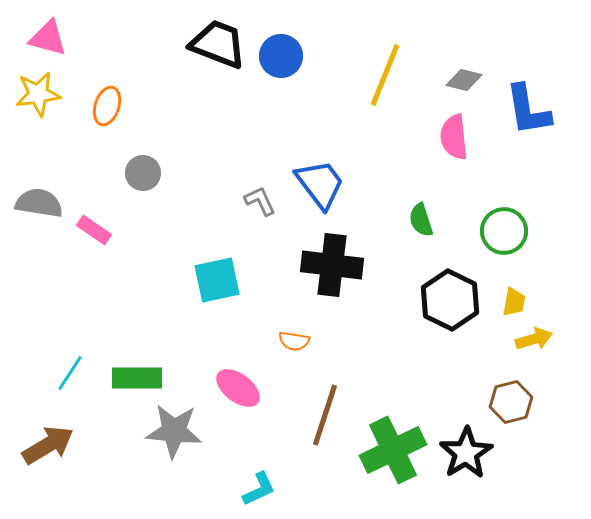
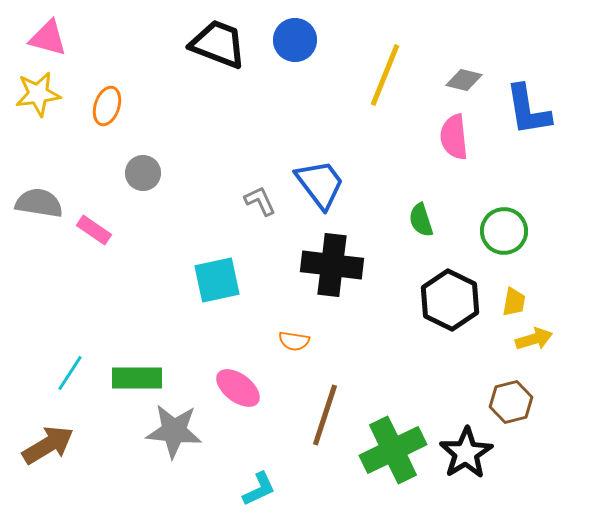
blue circle: moved 14 px right, 16 px up
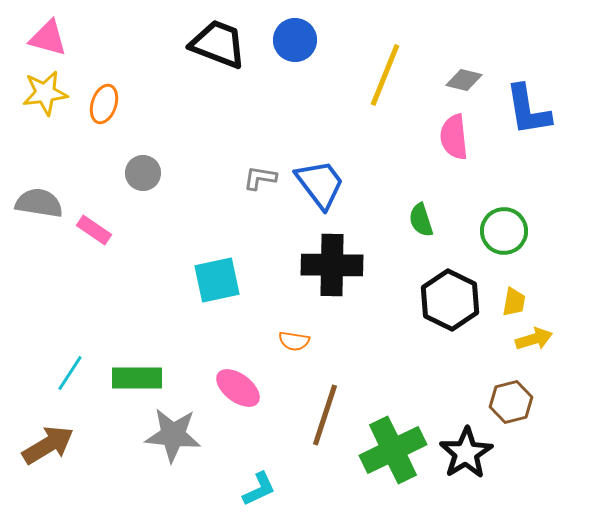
yellow star: moved 7 px right, 1 px up
orange ellipse: moved 3 px left, 2 px up
gray L-shape: moved 23 px up; rotated 56 degrees counterclockwise
black cross: rotated 6 degrees counterclockwise
gray star: moved 1 px left, 4 px down
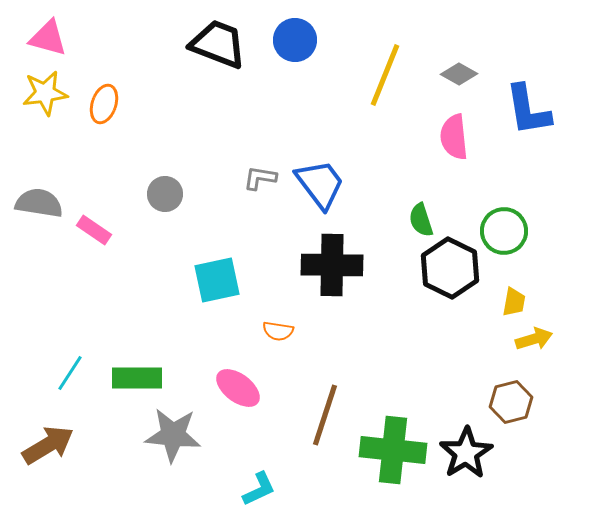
gray diamond: moved 5 px left, 6 px up; rotated 15 degrees clockwise
gray circle: moved 22 px right, 21 px down
black hexagon: moved 32 px up
orange semicircle: moved 16 px left, 10 px up
green cross: rotated 32 degrees clockwise
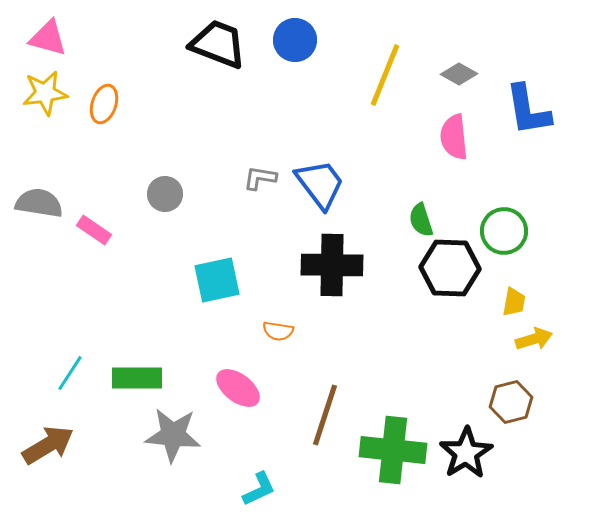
black hexagon: rotated 24 degrees counterclockwise
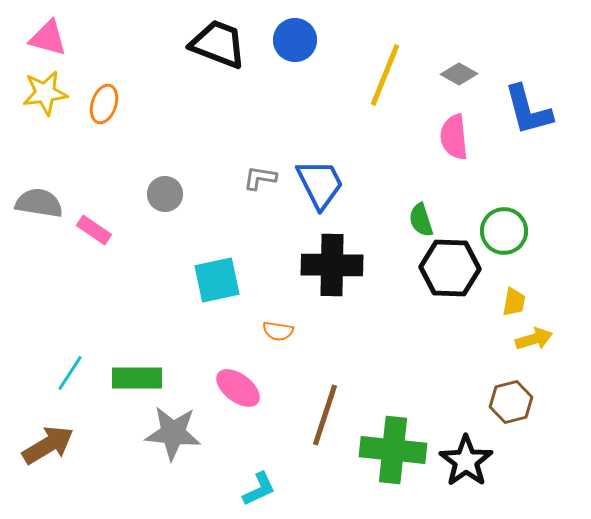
blue L-shape: rotated 6 degrees counterclockwise
blue trapezoid: rotated 10 degrees clockwise
gray star: moved 2 px up
black star: moved 8 px down; rotated 4 degrees counterclockwise
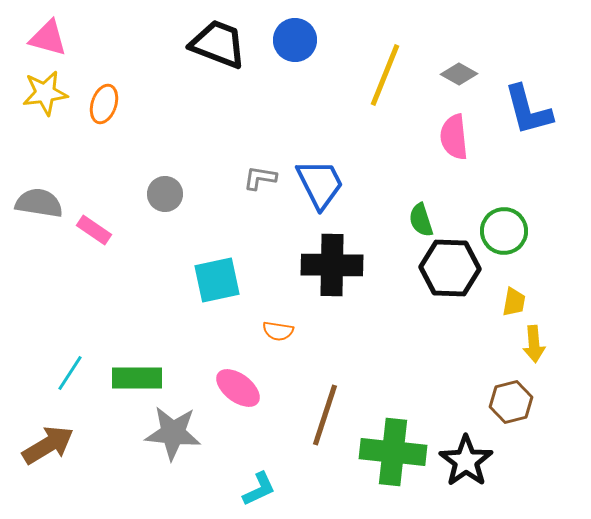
yellow arrow: moved 5 px down; rotated 102 degrees clockwise
green cross: moved 2 px down
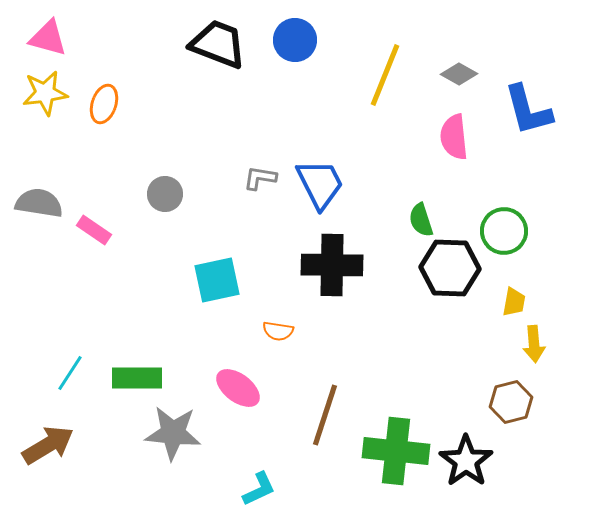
green cross: moved 3 px right, 1 px up
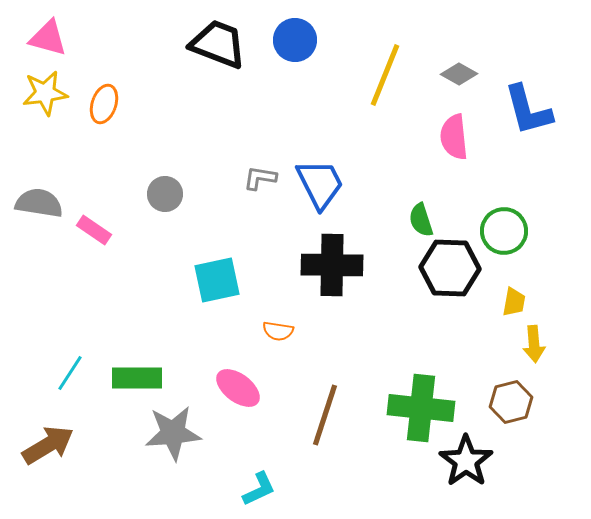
gray star: rotated 10 degrees counterclockwise
green cross: moved 25 px right, 43 px up
